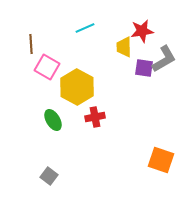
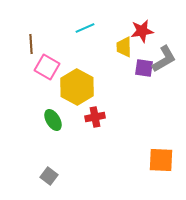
orange square: rotated 16 degrees counterclockwise
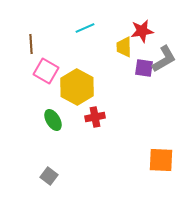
pink square: moved 1 px left, 4 px down
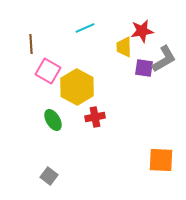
pink square: moved 2 px right
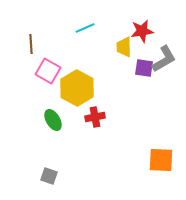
yellow hexagon: moved 1 px down
gray square: rotated 18 degrees counterclockwise
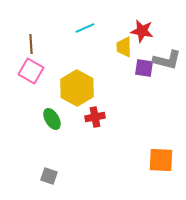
red star: rotated 20 degrees clockwise
gray L-shape: moved 3 px right, 1 px down; rotated 44 degrees clockwise
pink square: moved 17 px left
green ellipse: moved 1 px left, 1 px up
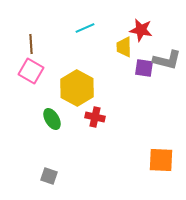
red star: moved 1 px left, 1 px up
red cross: rotated 24 degrees clockwise
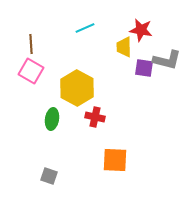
green ellipse: rotated 40 degrees clockwise
orange square: moved 46 px left
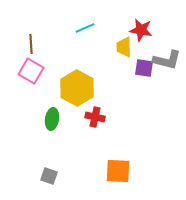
orange square: moved 3 px right, 11 px down
